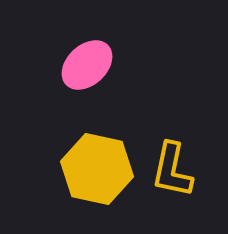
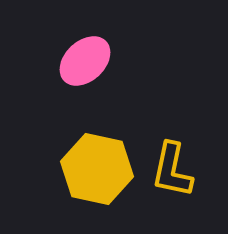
pink ellipse: moved 2 px left, 4 px up
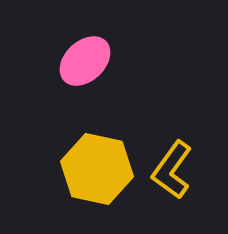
yellow L-shape: rotated 24 degrees clockwise
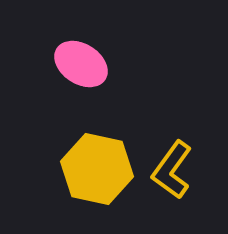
pink ellipse: moved 4 px left, 3 px down; rotated 76 degrees clockwise
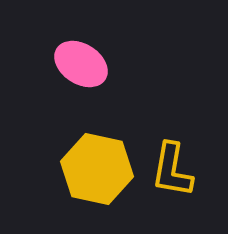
yellow L-shape: rotated 26 degrees counterclockwise
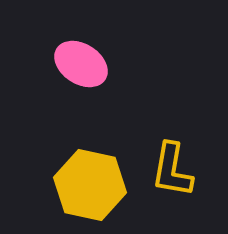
yellow hexagon: moved 7 px left, 16 px down
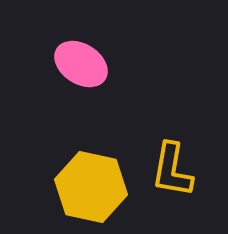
yellow hexagon: moved 1 px right, 2 px down
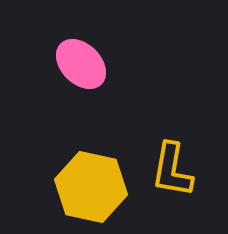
pink ellipse: rotated 12 degrees clockwise
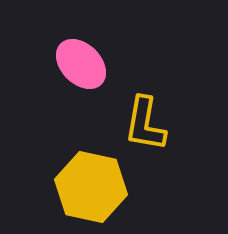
yellow L-shape: moved 27 px left, 46 px up
